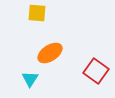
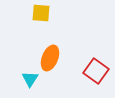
yellow square: moved 4 px right
orange ellipse: moved 5 px down; rotated 35 degrees counterclockwise
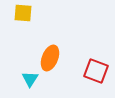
yellow square: moved 18 px left
red square: rotated 15 degrees counterclockwise
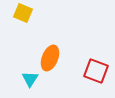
yellow square: rotated 18 degrees clockwise
